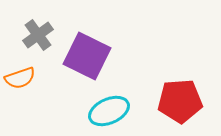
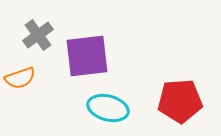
purple square: rotated 33 degrees counterclockwise
cyan ellipse: moved 1 px left, 3 px up; rotated 39 degrees clockwise
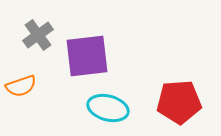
orange semicircle: moved 1 px right, 8 px down
red pentagon: moved 1 px left, 1 px down
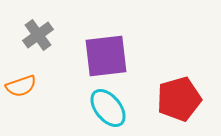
purple square: moved 19 px right
red pentagon: moved 3 px up; rotated 12 degrees counterclockwise
cyan ellipse: rotated 36 degrees clockwise
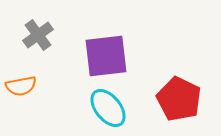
orange semicircle: rotated 8 degrees clockwise
red pentagon: rotated 30 degrees counterclockwise
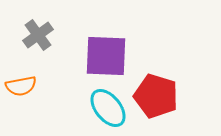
purple square: rotated 9 degrees clockwise
red pentagon: moved 23 px left, 3 px up; rotated 9 degrees counterclockwise
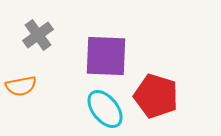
cyan ellipse: moved 3 px left, 1 px down
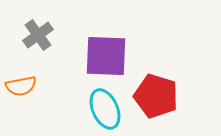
cyan ellipse: rotated 15 degrees clockwise
